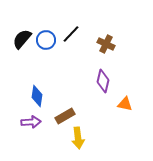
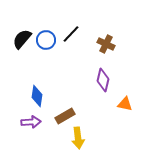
purple diamond: moved 1 px up
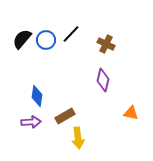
orange triangle: moved 6 px right, 9 px down
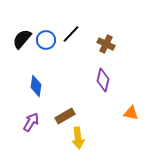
blue diamond: moved 1 px left, 10 px up
purple arrow: rotated 54 degrees counterclockwise
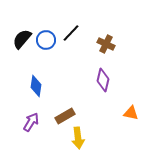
black line: moved 1 px up
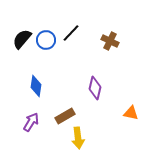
brown cross: moved 4 px right, 3 px up
purple diamond: moved 8 px left, 8 px down
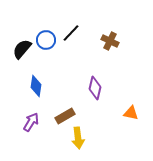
black semicircle: moved 10 px down
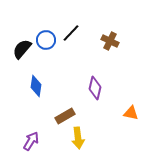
purple arrow: moved 19 px down
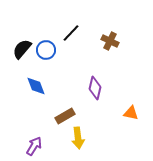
blue circle: moved 10 px down
blue diamond: rotated 30 degrees counterclockwise
purple arrow: moved 3 px right, 5 px down
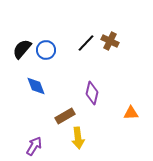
black line: moved 15 px right, 10 px down
purple diamond: moved 3 px left, 5 px down
orange triangle: rotated 14 degrees counterclockwise
